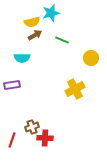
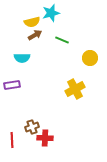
yellow circle: moved 1 px left
red line: rotated 21 degrees counterclockwise
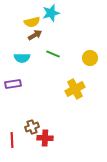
green line: moved 9 px left, 14 px down
purple rectangle: moved 1 px right, 1 px up
